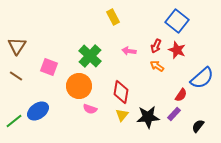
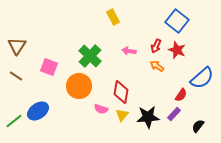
pink semicircle: moved 11 px right
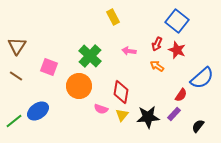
red arrow: moved 1 px right, 2 px up
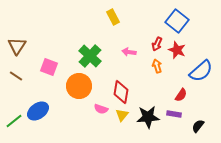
pink arrow: moved 1 px down
orange arrow: rotated 40 degrees clockwise
blue semicircle: moved 1 px left, 7 px up
purple rectangle: rotated 56 degrees clockwise
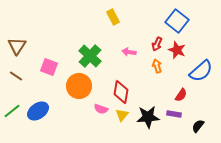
green line: moved 2 px left, 10 px up
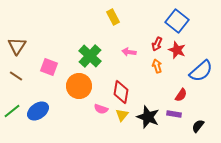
black star: rotated 25 degrees clockwise
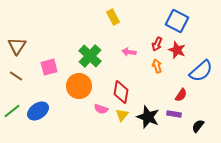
blue square: rotated 10 degrees counterclockwise
pink square: rotated 36 degrees counterclockwise
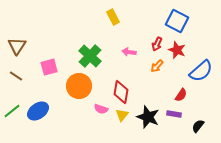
orange arrow: rotated 120 degrees counterclockwise
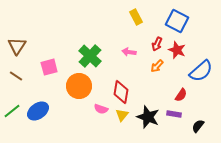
yellow rectangle: moved 23 px right
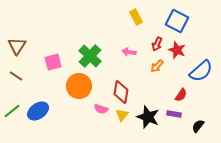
pink square: moved 4 px right, 5 px up
